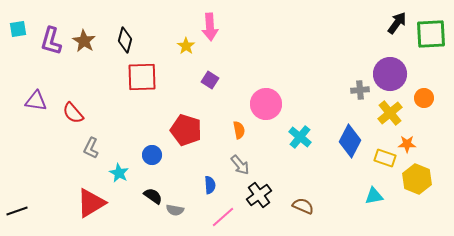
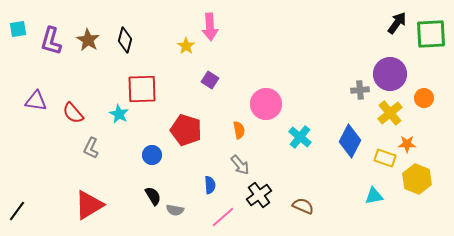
brown star: moved 4 px right, 1 px up
red square: moved 12 px down
cyan star: moved 59 px up
black semicircle: rotated 24 degrees clockwise
red triangle: moved 2 px left, 2 px down
black line: rotated 35 degrees counterclockwise
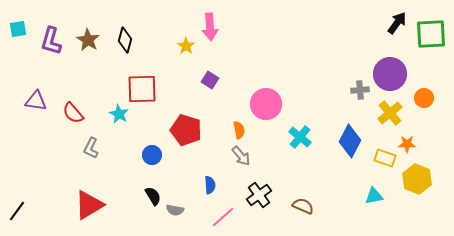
gray arrow: moved 1 px right, 9 px up
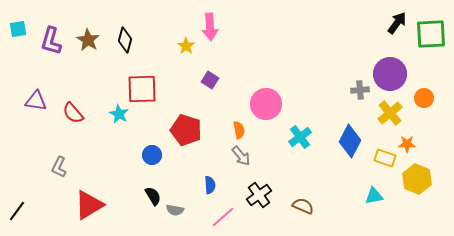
cyan cross: rotated 15 degrees clockwise
gray L-shape: moved 32 px left, 19 px down
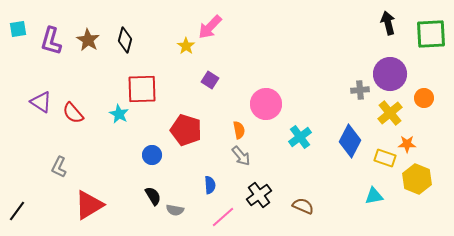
black arrow: moved 9 px left; rotated 50 degrees counterclockwise
pink arrow: rotated 48 degrees clockwise
purple triangle: moved 5 px right, 1 px down; rotated 25 degrees clockwise
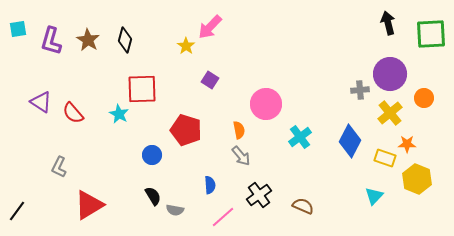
cyan triangle: rotated 36 degrees counterclockwise
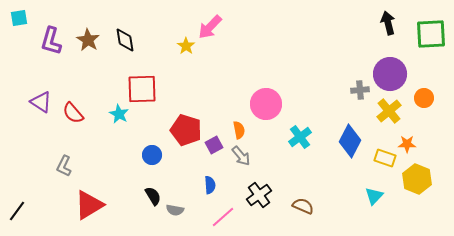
cyan square: moved 1 px right, 11 px up
black diamond: rotated 25 degrees counterclockwise
purple square: moved 4 px right, 65 px down; rotated 30 degrees clockwise
yellow cross: moved 1 px left, 2 px up
gray L-shape: moved 5 px right, 1 px up
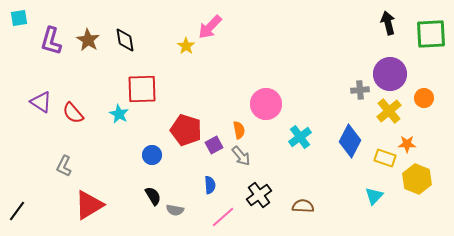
brown semicircle: rotated 20 degrees counterclockwise
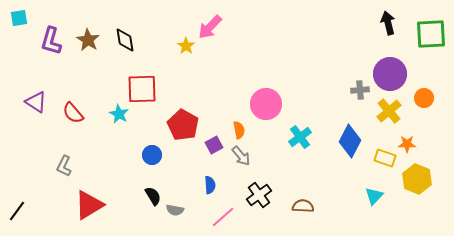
purple triangle: moved 5 px left
red pentagon: moved 3 px left, 5 px up; rotated 12 degrees clockwise
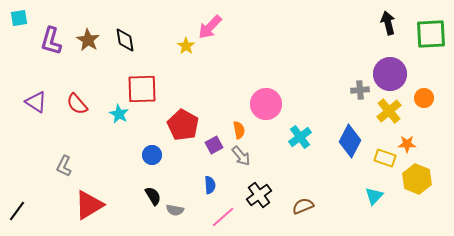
red semicircle: moved 4 px right, 9 px up
brown semicircle: rotated 25 degrees counterclockwise
